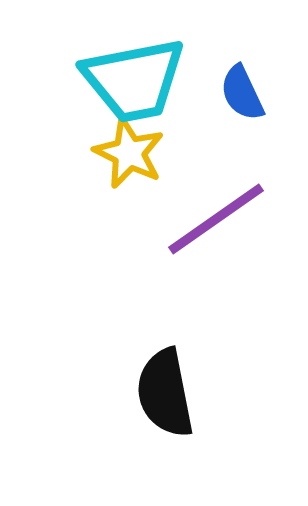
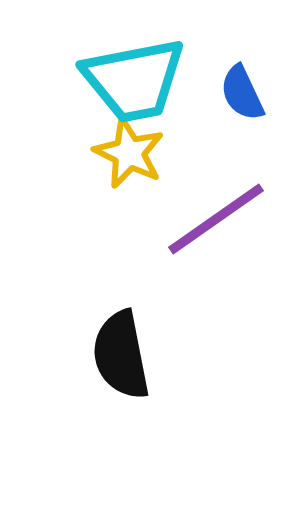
black semicircle: moved 44 px left, 38 px up
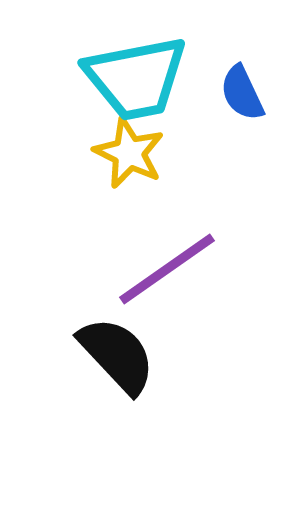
cyan trapezoid: moved 2 px right, 2 px up
purple line: moved 49 px left, 50 px down
black semicircle: moved 4 px left; rotated 148 degrees clockwise
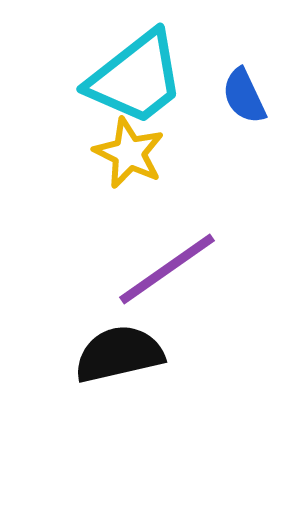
cyan trapezoid: rotated 27 degrees counterclockwise
blue semicircle: moved 2 px right, 3 px down
black semicircle: moved 2 px right, 1 px up; rotated 60 degrees counterclockwise
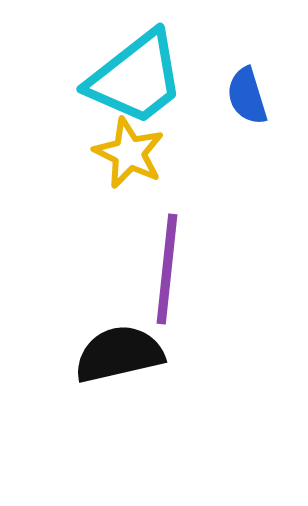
blue semicircle: moved 3 px right; rotated 8 degrees clockwise
purple line: rotated 49 degrees counterclockwise
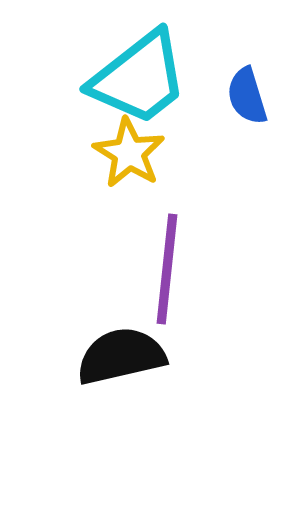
cyan trapezoid: moved 3 px right
yellow star: rotated 6 degrees clockwise
black semicircle: moved 2 px right, 2 px down
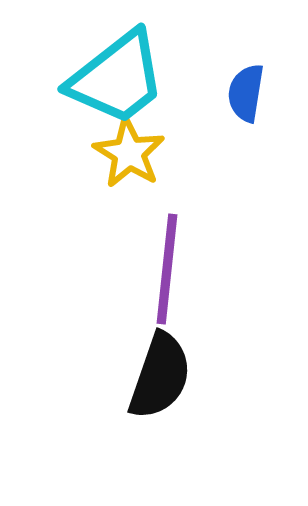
cyan trapezoid: moved 22 px left
blue semicircle: moved 1 px left, 3 px up; rotated 26 degrees clockwise
black semicircle: moved 39 px right, 20 px down; rotated 122 degrees clockwise
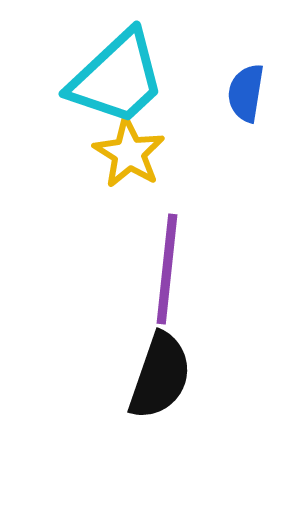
cyan trapezoid: rotated 5 degrees counterclockwise
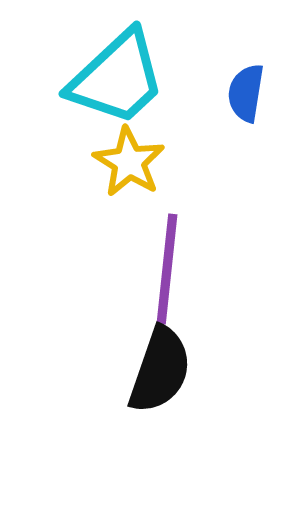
yellow star: moved 9 px down
black semicircle: moved 6 px up
